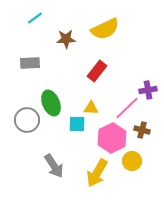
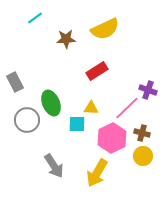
gray rectangle: moved 15 px left, 19 px down; rotated 66 degrees clockwise
red rectangle: rotated 20 degrees clockwise
purple cross: rotated 30 degrees clockwise
brown cross: moved 3 px down
yellow circle: moved 11 px right, 5 px up
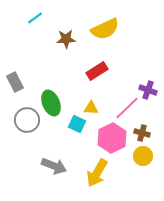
cyan square: rotated 24 degrees clockwise
gray arrow: rotated 35 degrees counterclockwise
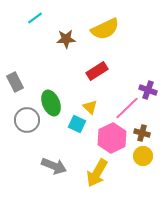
yellow triangle: moved 1 px left, 1 px up; rotated 42 degrees clockwise
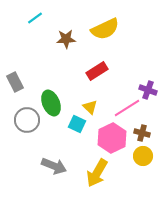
pink line: rotated 12 degrees clockwise
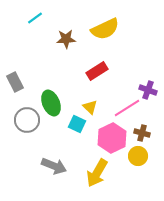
yellow circle: moved 5 px left
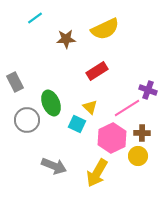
brown cross: rotated 14 degrees counterclockwise
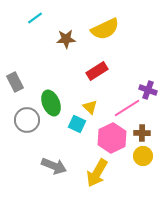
yellow circle: moved 5 px right
